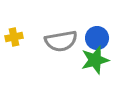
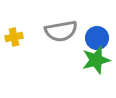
gray semicircle: moved 10 px up
green star: moved 1 px right
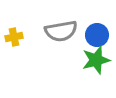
blue circle: moved 3 px up
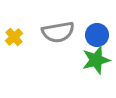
gray semicircle: moved 3 px left, 1 px down
yellow cross: rotated 30 degrees counterclockwise
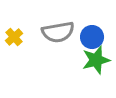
blue circle: moved 5 px left, 2 px down
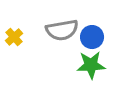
gray semicircle: moved 4 px right, 2 px up
green star: moved 5 px left, 5 px down; rotated 12 degrees clockwise
